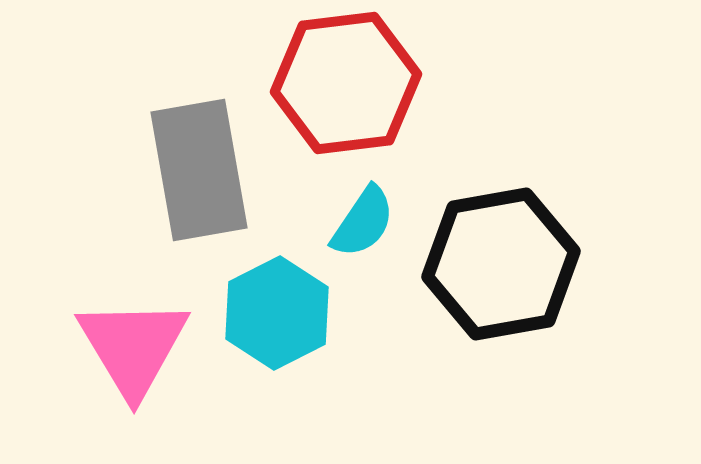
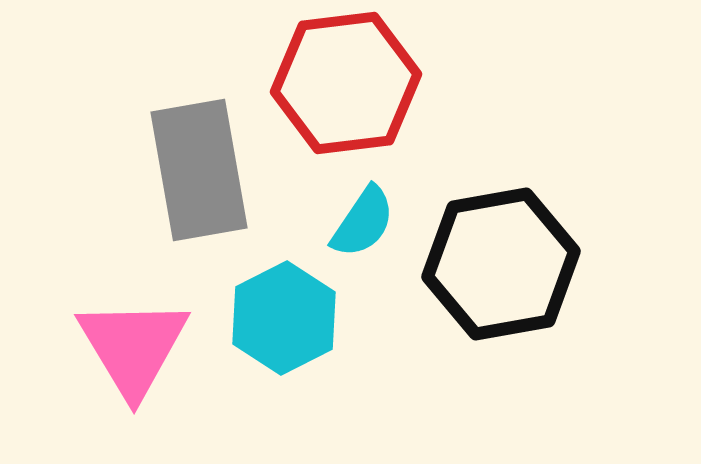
cyan hexagon: moved 7 px right, 5 px down
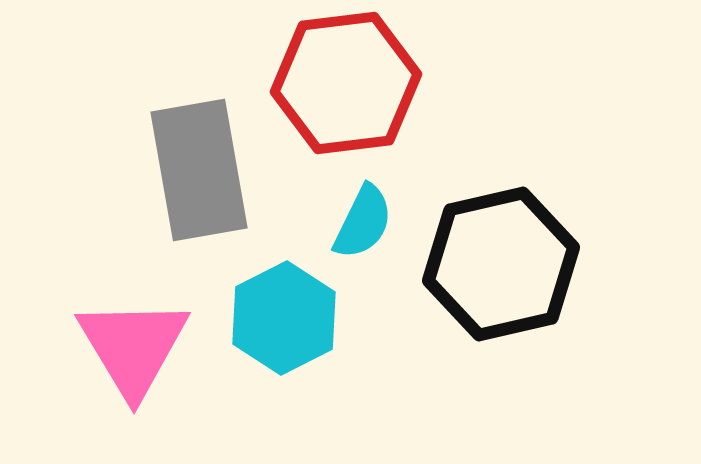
cyan semicircle: rotated 8 degrees counterclockwise
black hexagon: rotated 3 degrees counterclockwise
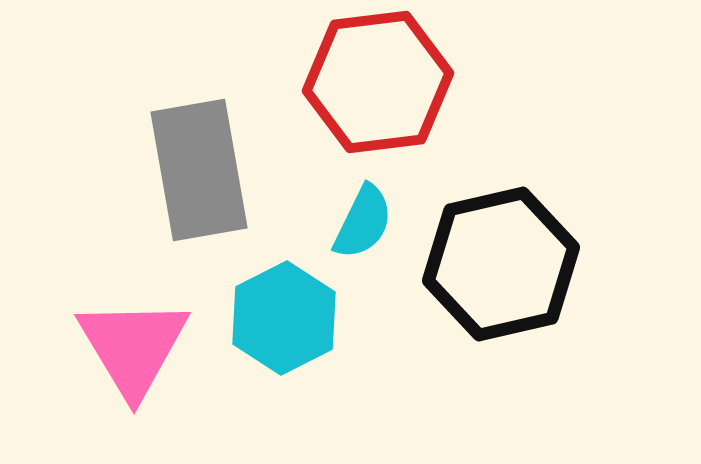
red hexagon: moved 32 px right, 1 px up
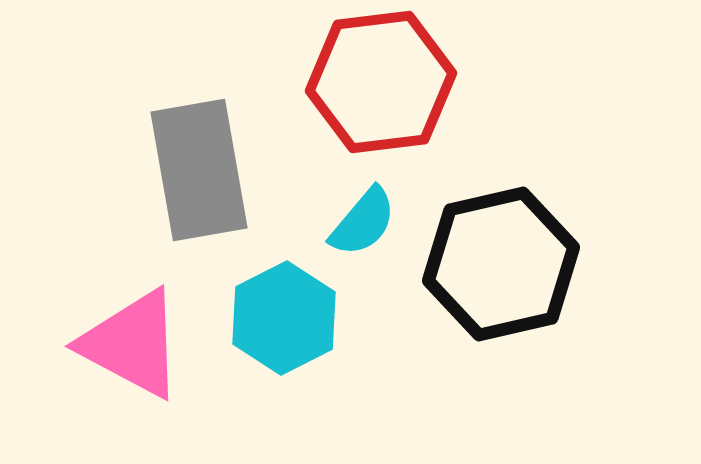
red hexagon: moved 3 px right
cyan semicircle: rotated 14 degrees clockwise
pink triangle: moved 1 px left, 3 px up; rotated 31 degrees counterclockwise
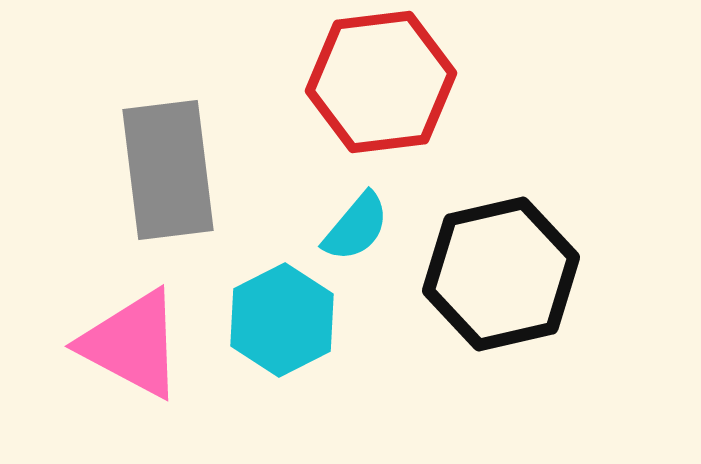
gray rectangle: moved 31 px left; rotated 3 degrees clockwise
cyan semicircle: moved 7 px left, 5 px down
black hexagon: moved 10 px down
cyan hexagon: moved 2 px left, 2 px down
